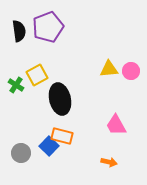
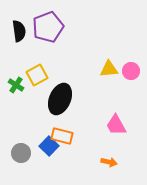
black ellipse: rotated 36 degrees clockwise
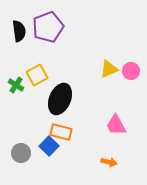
yellow triangle: rotated 18 degrees counterclockwise
orange rectangle: moved 1 px left, 4 px up
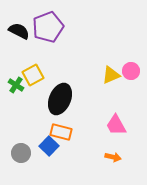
black semicircle: rotated 55 degrees counterclockwise
yellow triangle: moved 2 px right, 6 px down
yellow square: moved 4 px left
orange arrow: moved 4 px right, 5 px up
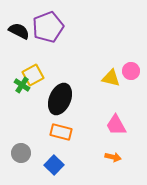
yellow triangle: moved 3 px down; rotated 36 degrees clockwise
green cross: moved 6 px right
blue square: moved 5 px right, 19 px down
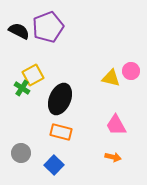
green cross: moved 3 px down
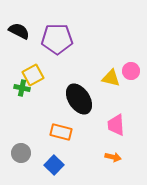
purple pentagon: moved 9 px right, 12 px down; rotated 20 degrees clockwise
green cross: rotated 21 degrees counterclockwise
black ellipse: moved 19 px right; rotated 56 degrees counterclockwise
pink trapezoid: rotated 25 degrees clockwise
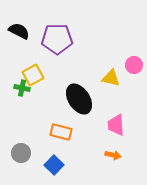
pink circle: moved 3 px right, 6 px up
orange arrow: moved 2 px up
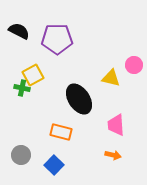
gray circle: moved 2 px down
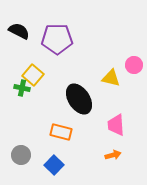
yellow square: rotated 20 degrees counterclockwise
orange arrow: rotated 28 degrees counterclockwise
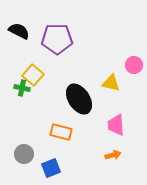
yellow triangle: moved 5 px down
gray circle: moved 3 px right, 1 px up
blue square: moved 3 px left, 3 px down; rotated 24 degrees clockwise
